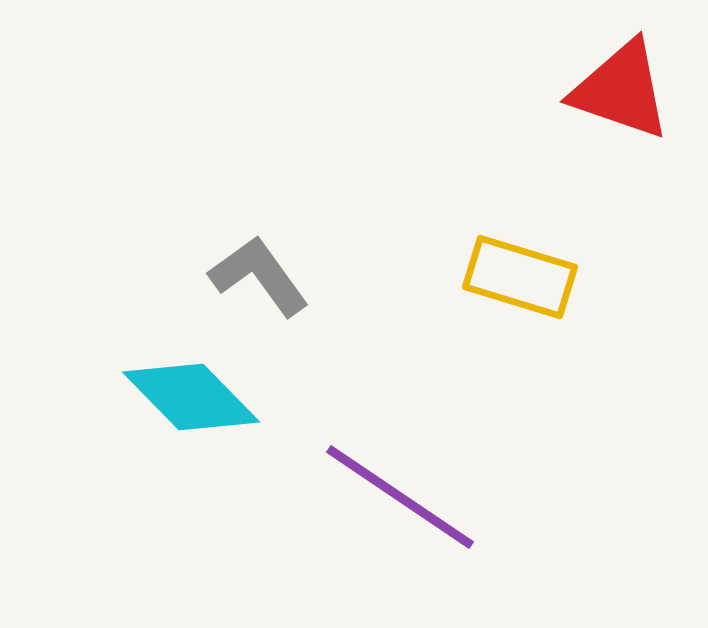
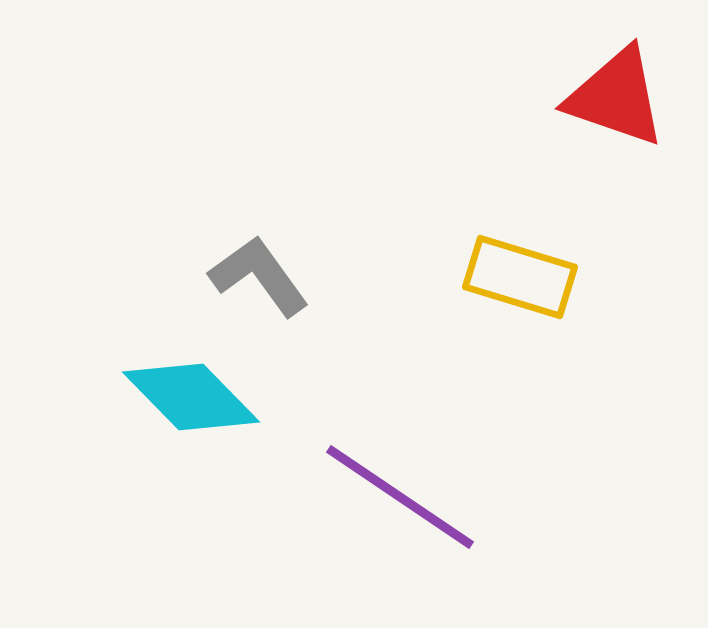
red triangle: moved 5 px left, 7 px down
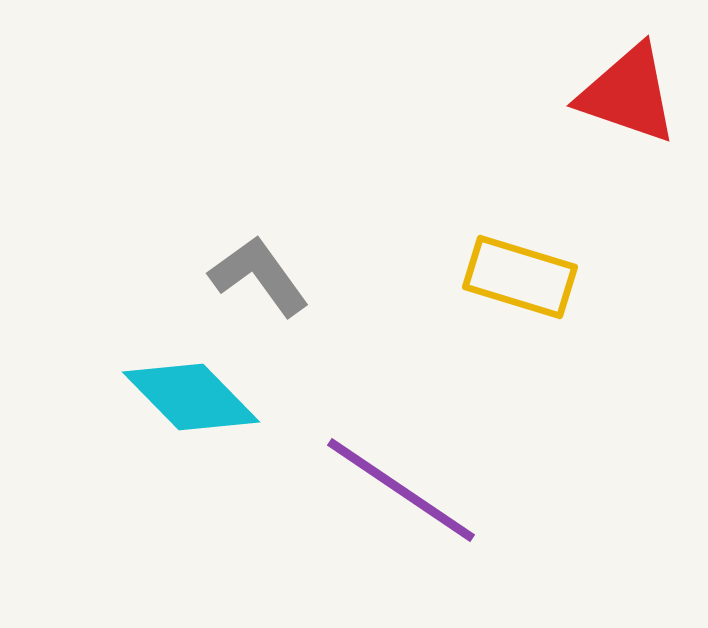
red triangle: moved 12 px right, 3 px up
purple line: moved 1 px right, 7 px up
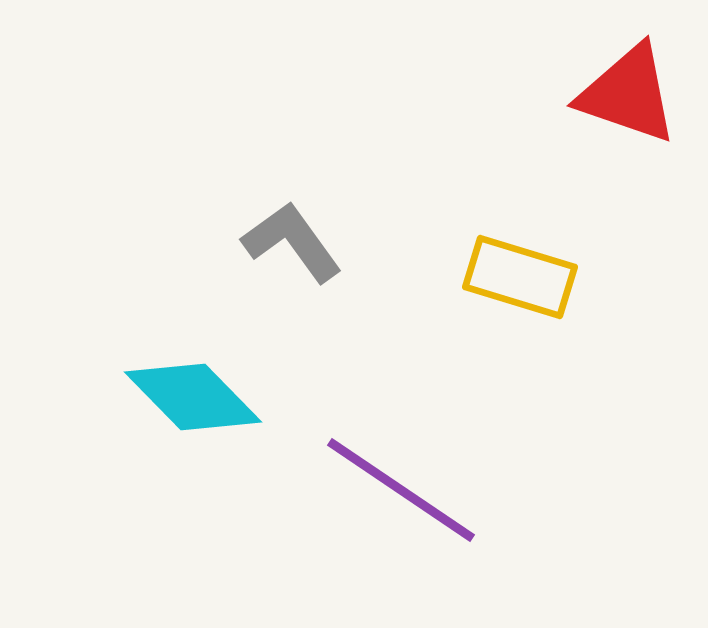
gray L-shape: moved 33 px right, 34 px up
cyan diamond: moved 2 px right
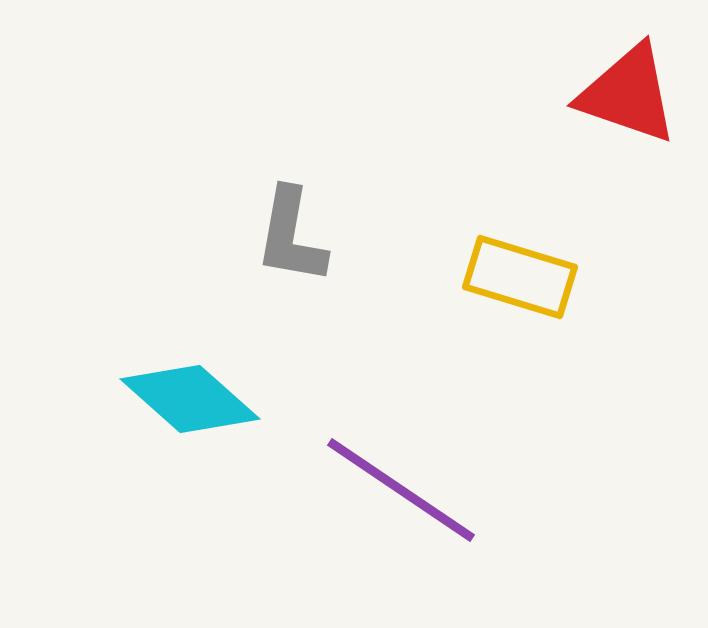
gray L-shape: moved 1 px left, 6 px up; rotated 134 degrees counterclockwise
cyan diamond: moved 3 px left, 2 px down; rotated 4 degrees counterclockwise
